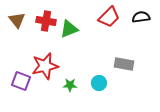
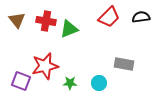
green star: moved 2 px up
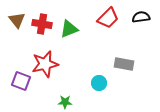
red trapezoid: moved 1 px left, 1 px down
red cross: moved 4 px left, 3 px down
red star: moved 2 px up
green star: moved 5 px left, 19 px down
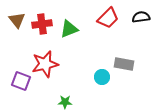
red cross: rotated 18 degrees counterclockwise
cyan circle: moved 3 px right, 6 px up
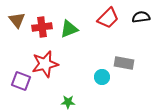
red cross: moved 3 px down
gray rectangle: moved 1 px up
green star: moved 3 px right
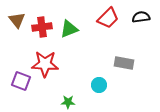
red star: rotated 16 degrees clockwise
cyan circle: moved 3 px left, 8 px down
